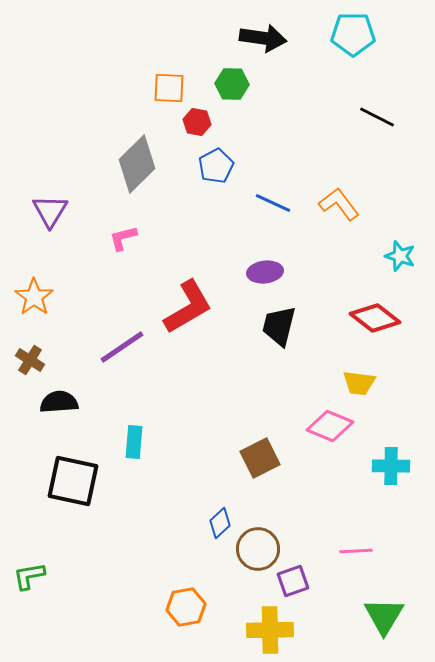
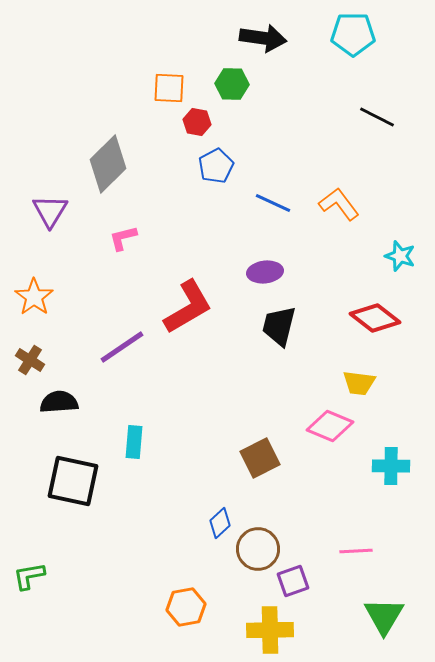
gray diamond: moved 29 px left
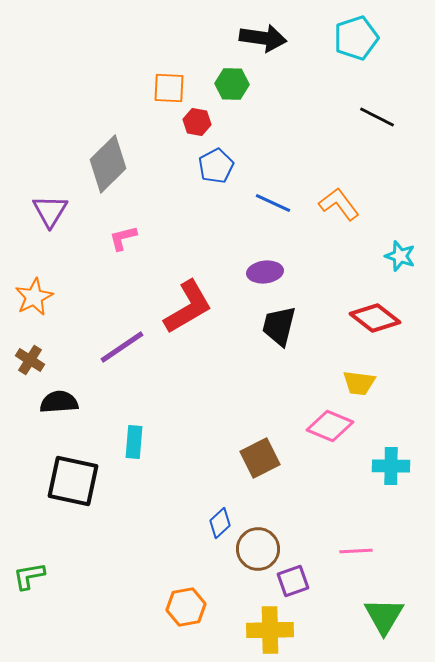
cyan pentagon: moved 3 px right, 4 px down; rotated 18 degrees counterclockwise
orange star: rotated 9 degrees clockwise
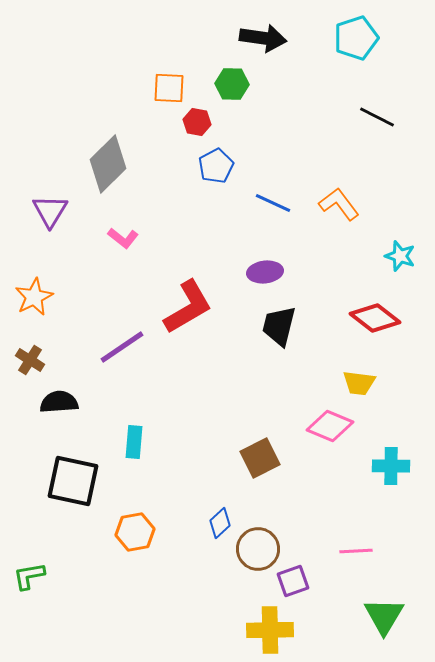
pink L-shape: rotated 128 degrees counterclockwise
orange hexagon: moved 51 px left, 75 px up
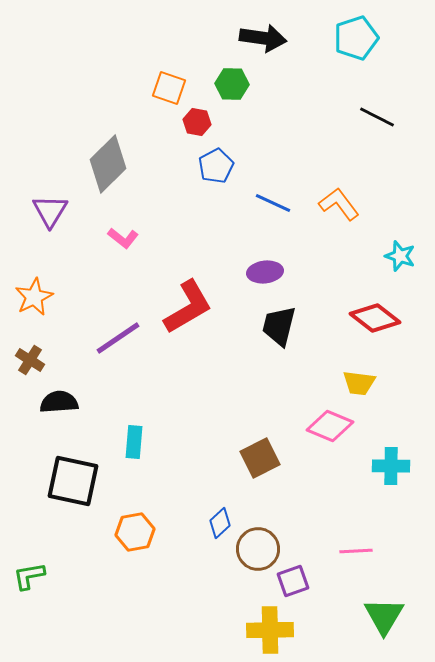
orange square: rotated 16 degrees clockwise
purple line: moved 4 px left, 9 px up
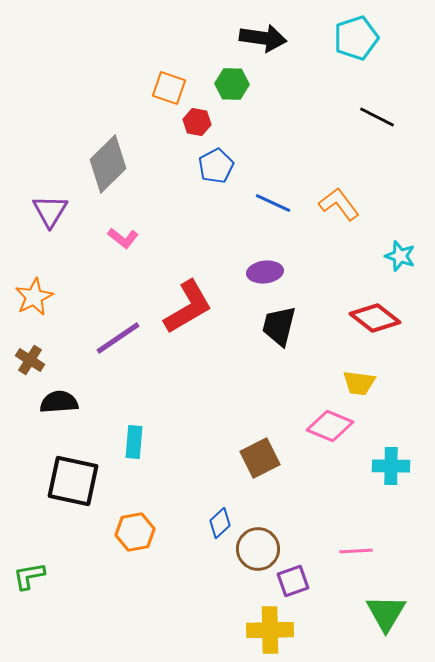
green triangle: moved 2 px right, 3 px up
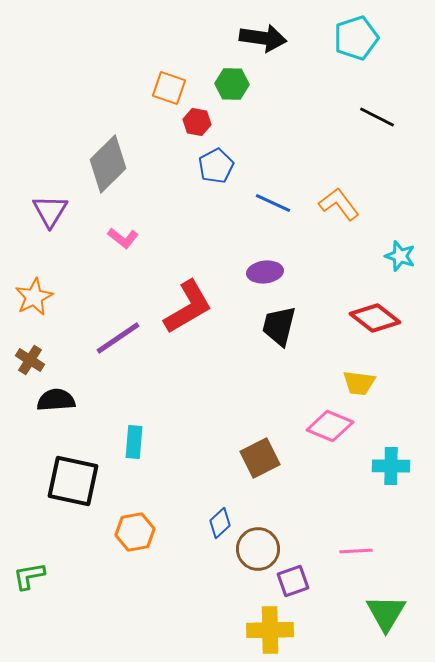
black semicircle: moved 3 px left, 2 px up
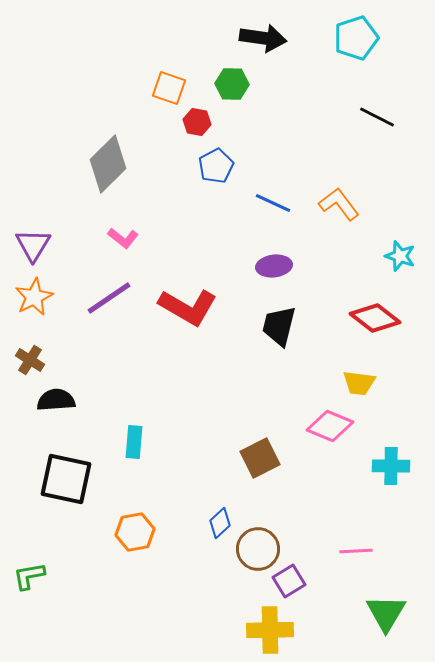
purple triangle: moved 17 px left, 34 px down
purple ellipse: moved 9 px right, 6 px up
red L-shape: rotated 60 degrees clockwise
purple line: moved 9 px left, 40 px up
black square: moved 7 px left, 2 px up
purple square: moved 4 px left; rotated 12 degrees counterclockwise
